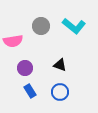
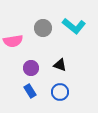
gray circle: moved 2 px right, 2 px down
purple circle: moved 6 px right
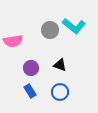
gray circle: moved 7 px right, 2 px down
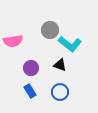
cyan L-shape: moved 4 px left, 18 px down
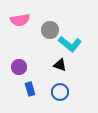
pink semicircle: moved 7 px right, 21 px up
purple circle: moved 12 px left, 1 px up
blue rectangle: moved 2 px up; rotated 16 degrees clockwise
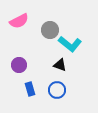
pink semicircle: moved 1 px left, 1 px down; rotated 18 degrees counterclockwise
purple circle: moved 2 px up
blue circle: moved 3 px left, 2 px up
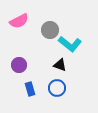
blue circle: moved 2 px up
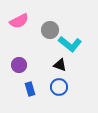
blue circle: moved 2 px right, 1 px up
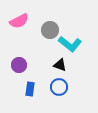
blue rectangle: rotated 24 degrees clockwise
